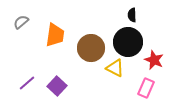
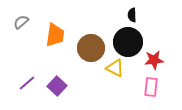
red star: rotated 30 degrees counterclockwise
pink rectangle: moved 5 px right, 1 px up; rotated 18 degrees counterclockwise
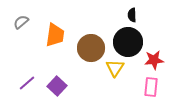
yellow triangle: rotated 36 degrees clockwise
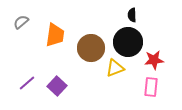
yellow triangle: rotated 36 degrees clockwise
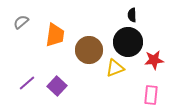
brown circle: moved 2 px left, 2 px down
pink rectangle: moved 8 px down
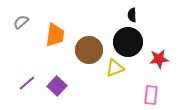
red star: moved 5 px right, 1 px up
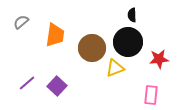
brown circle: moved 3 px right, 2 px up
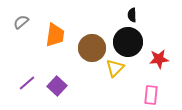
yellow triangle: rotated 24 degrees counterclockwise
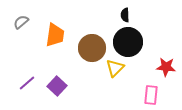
black semicircle: moved 7 px left
red star: moved 7 px right, 8 px down; rotated 12 degrees clockwise
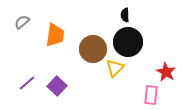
gray semicircle: moved 1 px right
brown circle: moved 1 px right, 1 px down
red star: moved 5 px down; rotated 24 degrees clockwise
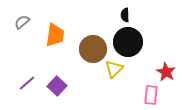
yellow triangle: moved 1 px left, 1 px down
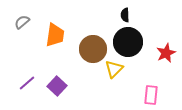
red star: moved 19 px up; rotated 18 degrees clockwise
